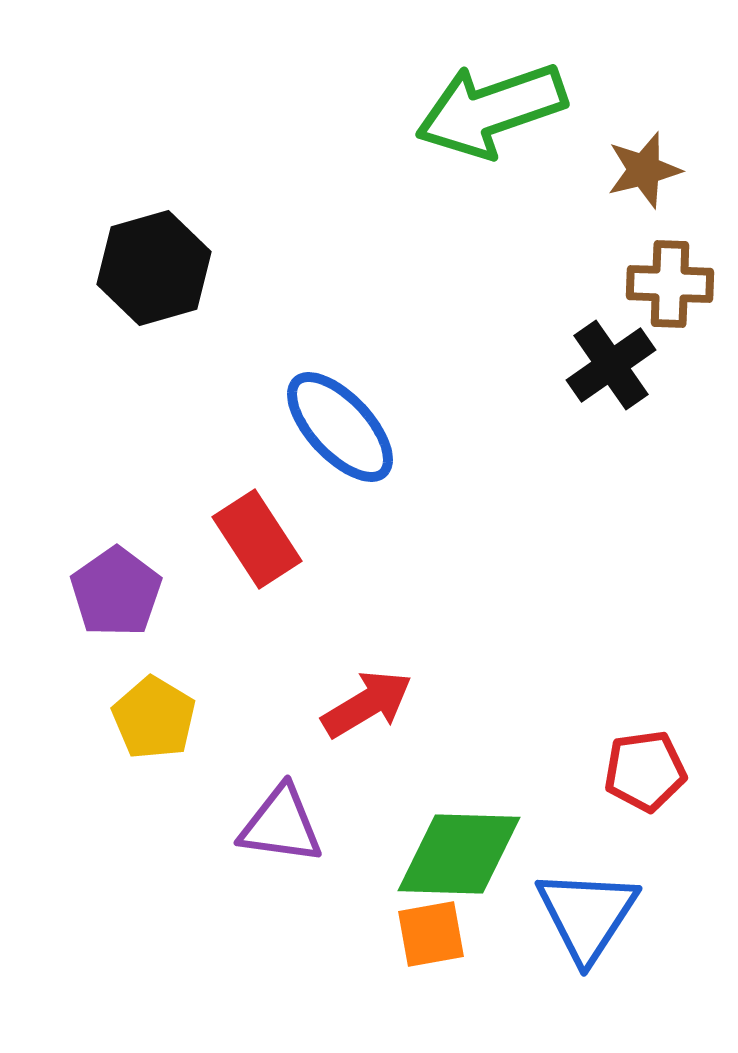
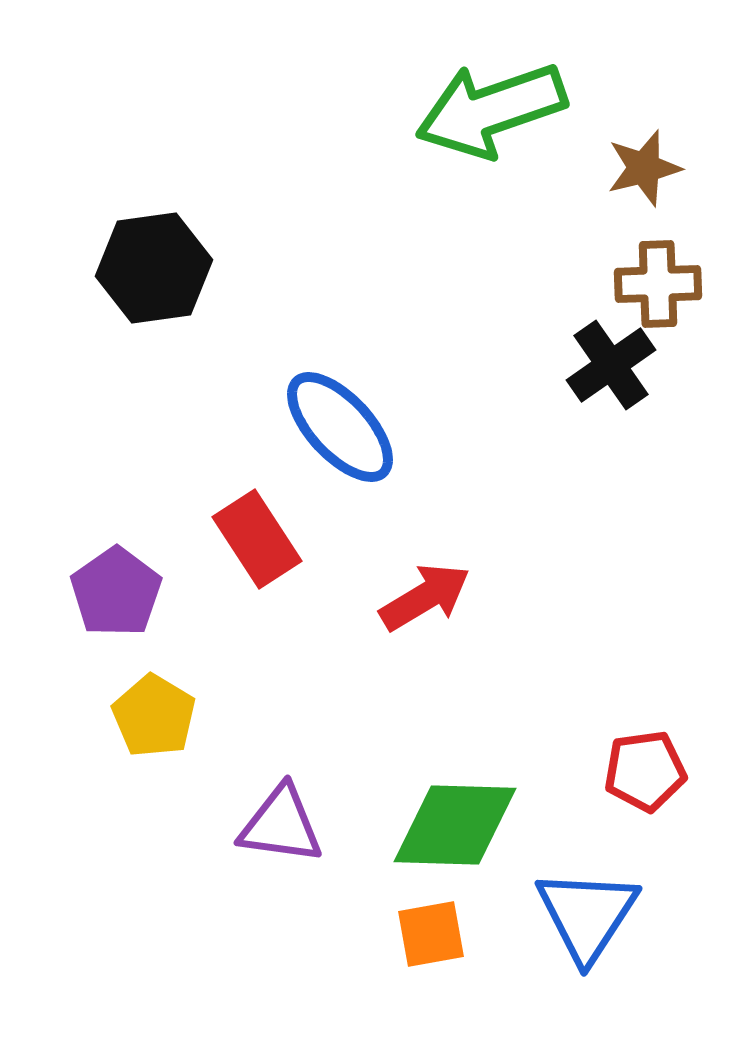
brown star: moved 2 px up
black hexagon: rotated 8 degrees clockwise
brown cross: moved 12 px left; rotated 4 degrees counterclockwise
red arrow: moved 58 px right, 107 px up
yellow pentagon: moved 2 px up
green diamond: moved 4 px left, 29 px up
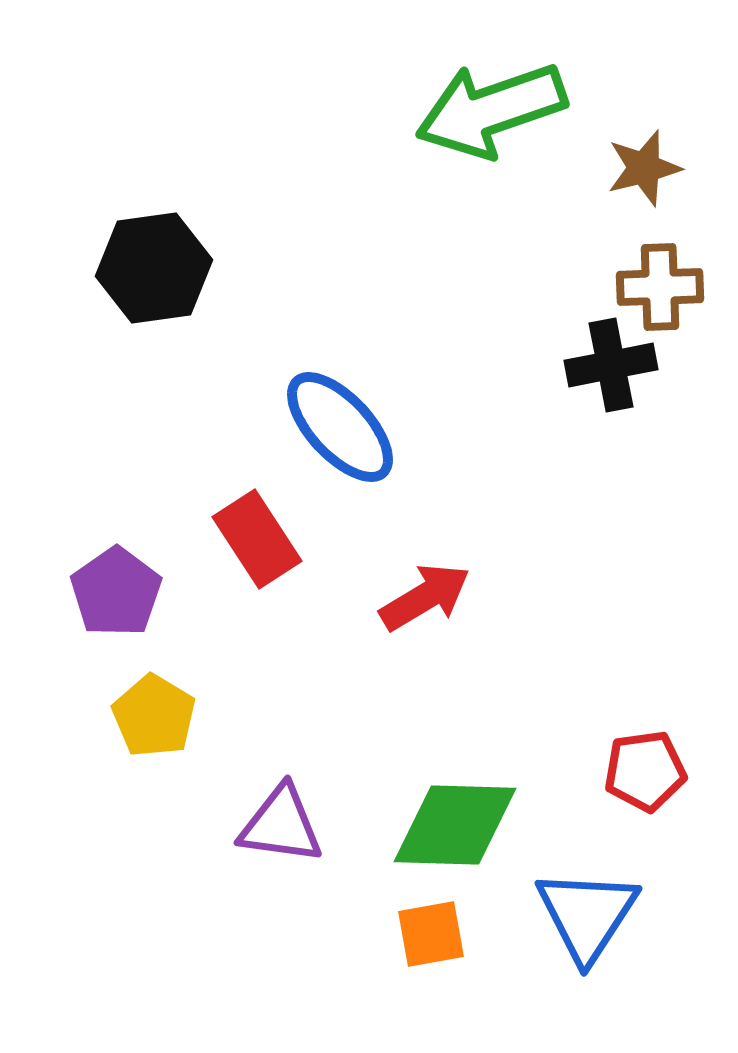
brown cross: moved 2 px right, 3 px down
black cross: rotated 24 degrees clockwise
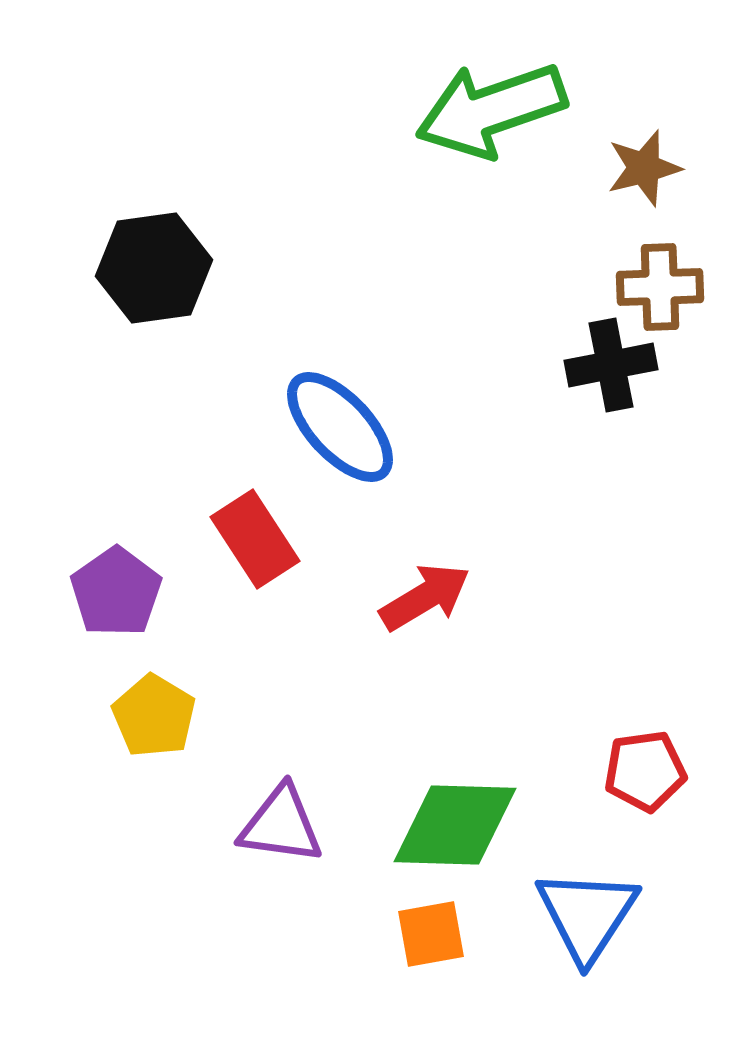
red rectangle: moved 2 px left
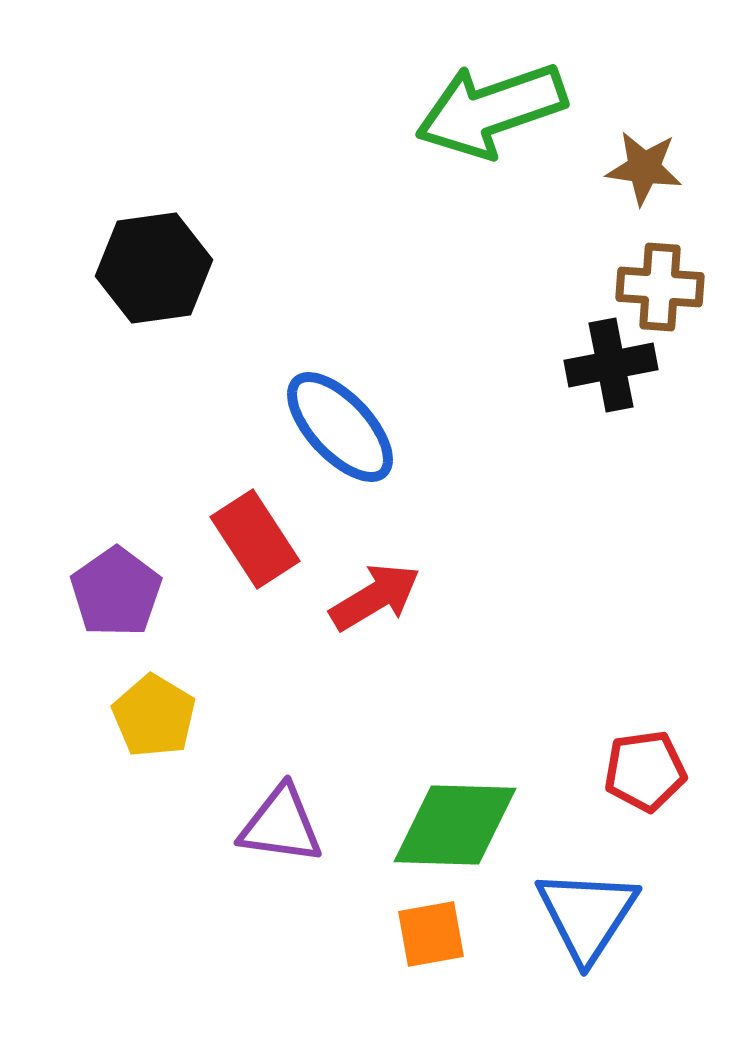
brown star: rotated 22 degrees clockwise
brown cross: rotated 6 degrees clockwise
red arrow: moved 50 px left
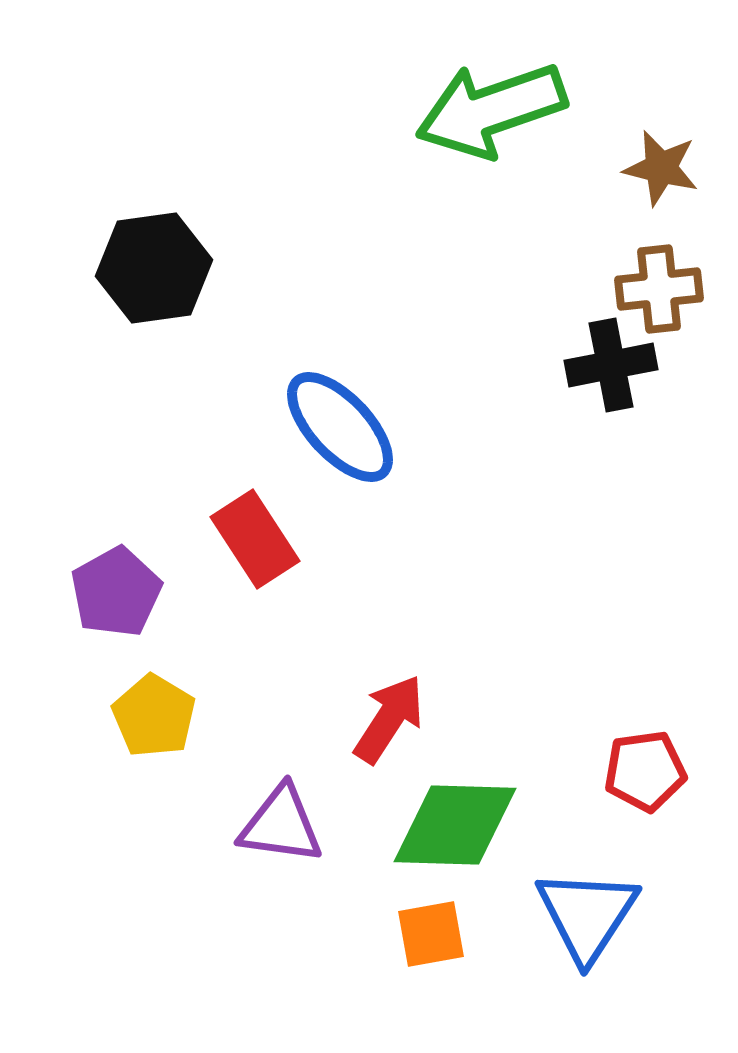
brown star: moved 17 px right; rotated 6 degrees clockwise
brown cross: moved 1 px left, 2 px down; rotated 10 degrees counterclockwise
purple pentagon: rotated 6 degrees clockwise
red arrow: moved 14 px right, 122 px down; rotated 26 degrees counterclockwise
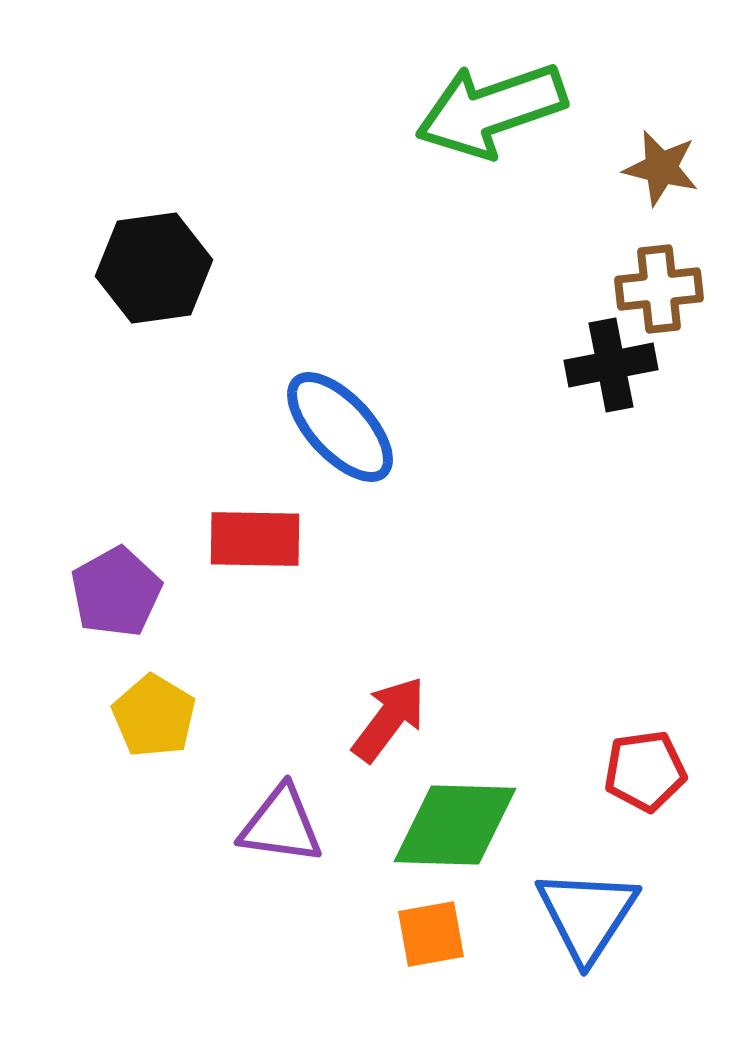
red rectangle: rotated 56 degrees counterclockwise
red arrow: rotated 4 degrees clockwise
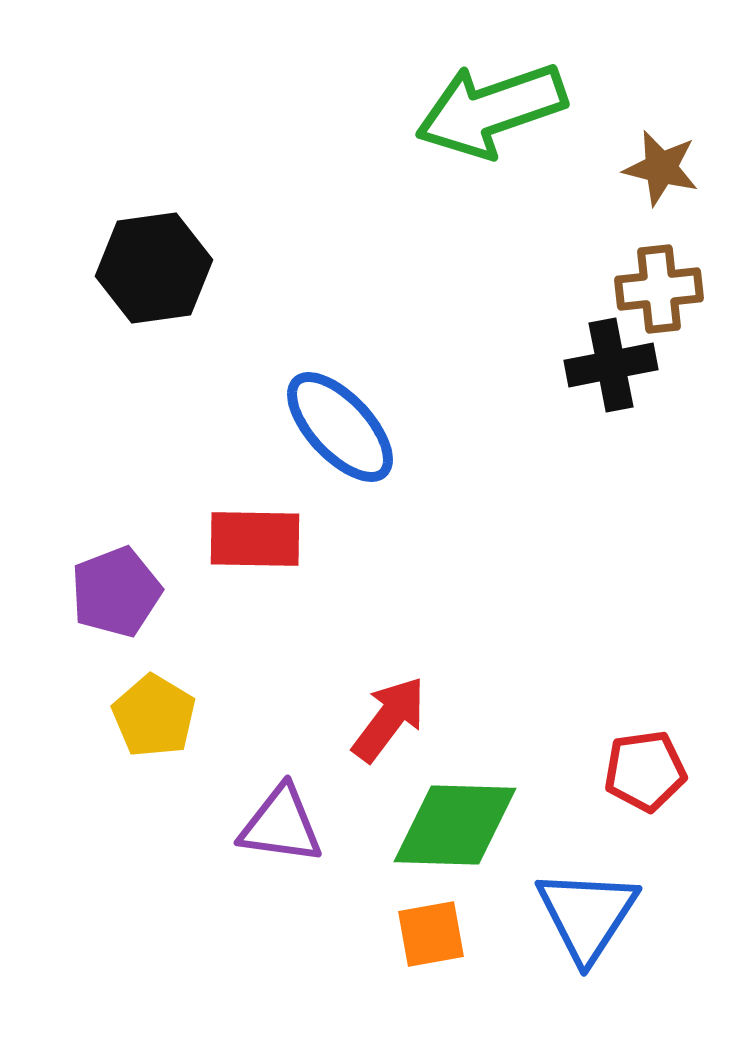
purple pentagon: rotated 8 degrees clockwise
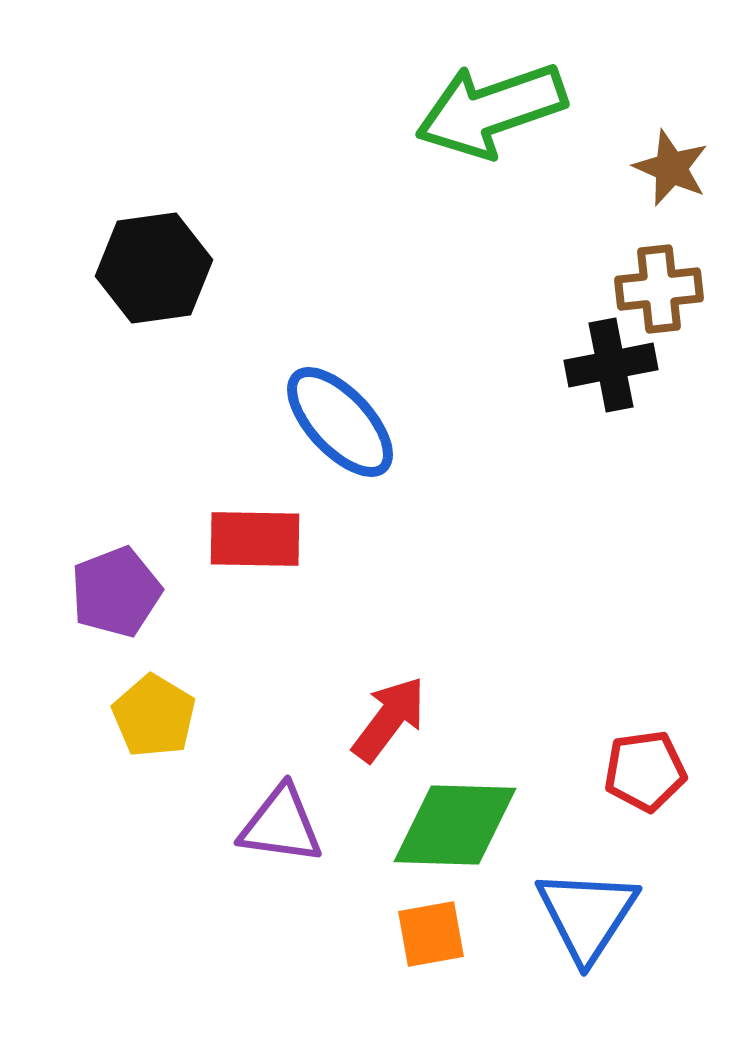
brown star: moved 10 px right; rotated 10 degrees clockwise
blue ellipse: moved 5 px up
